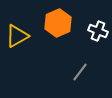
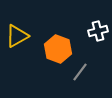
orange hexagon: moved 26 px down; rotated 16 degrees counterclockwise
white cross: rotated 36 degrees counterclockwise
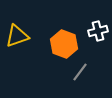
yellow triangle: rotated 10 degrees clockwise
orange hexagon: moved 6 px right, 5 px up
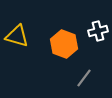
yellow triangle: rotated 35 degrees clockwise
gray line: moved 4 px right, 6 px down
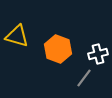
white cross: moved 23 px down
orange hexagon: moved 6 px left, 5 px down
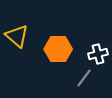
yellow triangle: rotated 25 degrees clockwise
orange hexagon: rotated 20 degrees counterclockwise
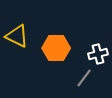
yellow triangle: rotated 15 degrees counterclockwise
orange hexagon: moved 2 px left, 1 px up
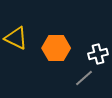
yellow triangle: moved 1 px left, 2 px down
gray line: rotated 12 degrees clockwise
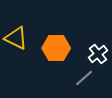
white cross: rotated 24 degrees counterclockwise
